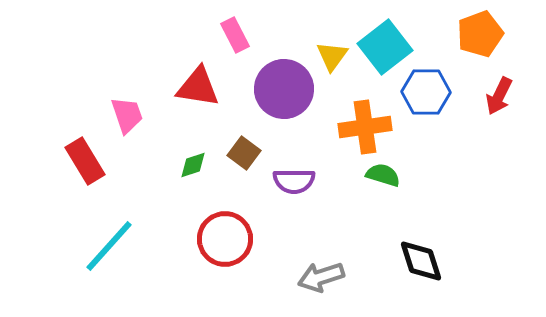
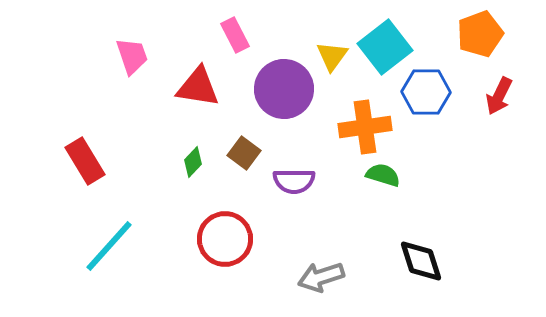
pink trapezoid: moved 5 px right, 59 px up
green diamond: moved 3 px up; rotated 28 degrees counterclockwise
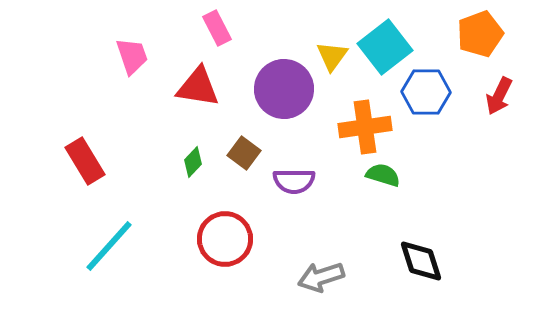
pink rectangle: moved 18 px left, 7 px up
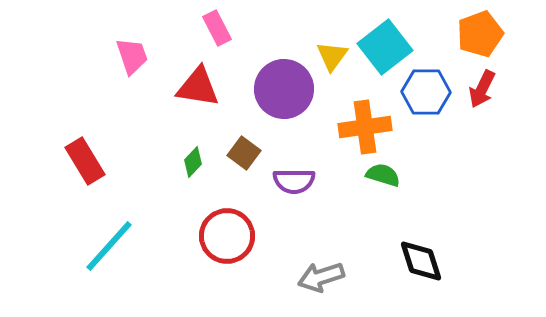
red arrow: moved 17 px left, 7 px up
red circle: moved 2 px right, 3 px up
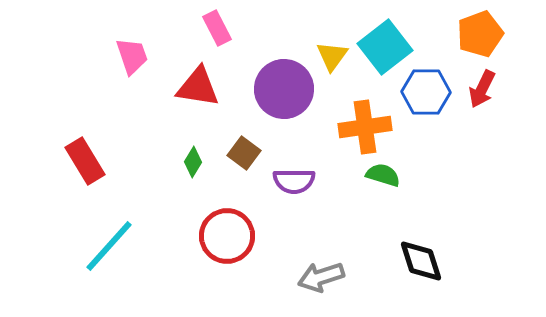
green diamond: rotated 12 degrees counterclockwise
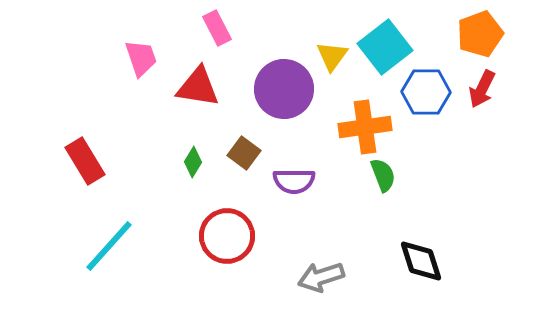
pink trapezoid: moved 9 px right, 2 px down
green semicircle: rotated 52 degrees clockwise
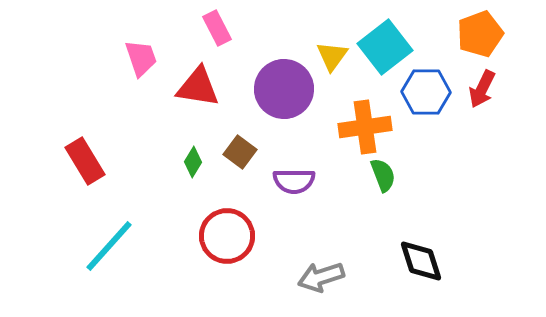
brown square: moved 4 px left, 1 px up
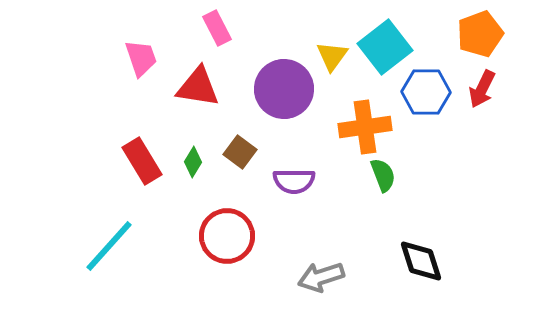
red rectangle: moved 57 px right
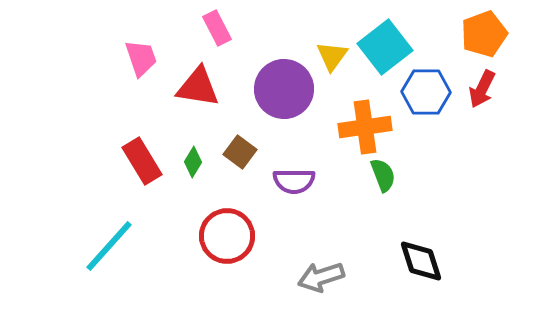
orange pentagon: moved 4 px right
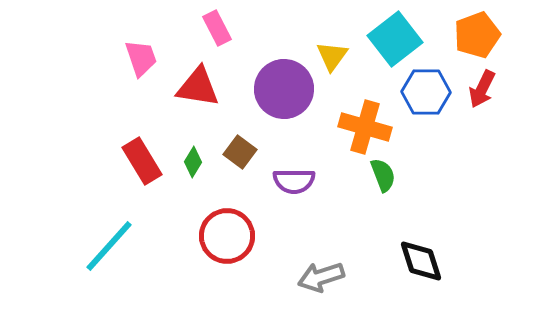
orange pentagon: moved 7 px left, 1 px down
cyan square: moved 10 px right, 8 px up
orange cross: rotated 24 degrees clockwise
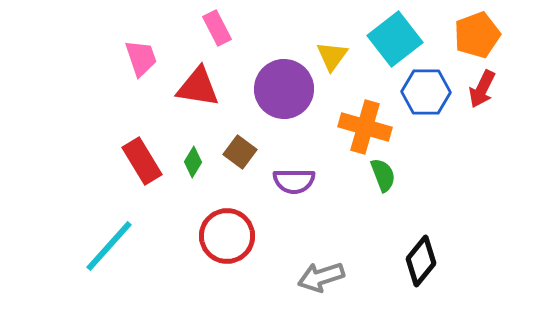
black diamond: rotated 57 degrees clockwise
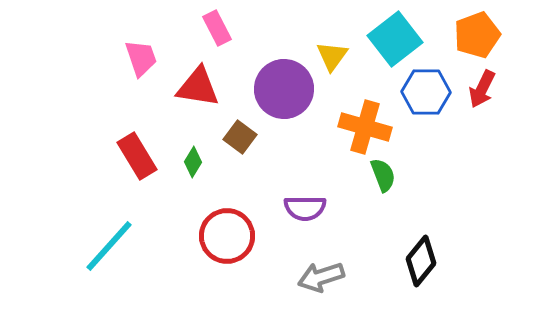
brown square: moved 15 px up
red rectangle: moved 5 px left, 5 px up
purple semicircle: moved 11 px right, 27 px down
